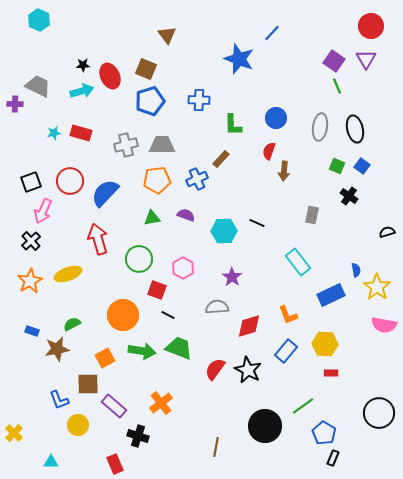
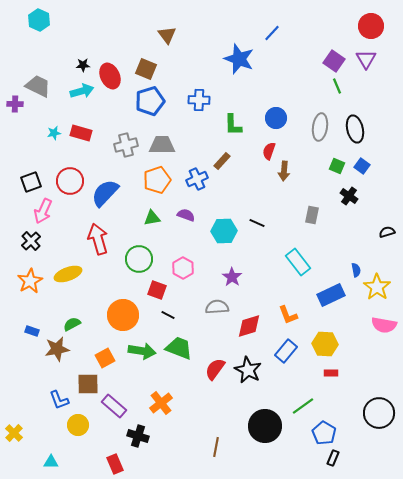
brown rectangle at (221, 159): moved 1 px right, 2 px down
orange pentagon at (157, 180): rotated 12 degrees counterclockwise
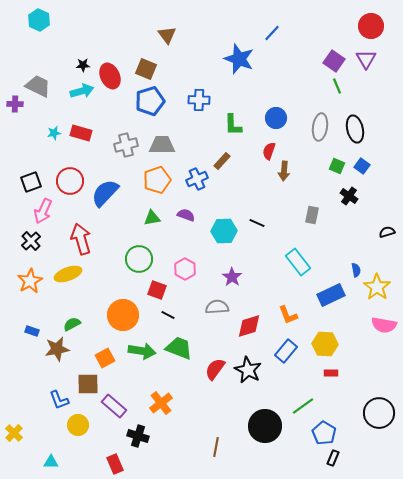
red arrow at (98, 239): moved 17 px left
pink hexagon at (183, 268): moved 2 px right, 1 px down
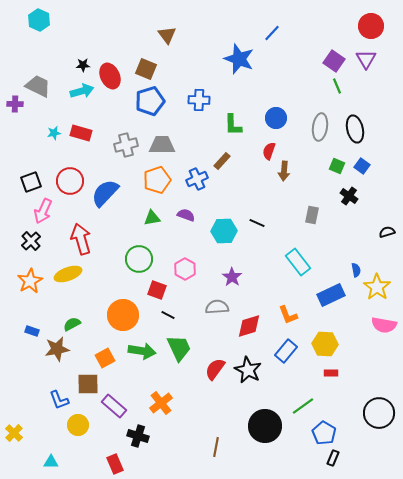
green trapezoid at (179, 348): rotated 44 degrees clockwise
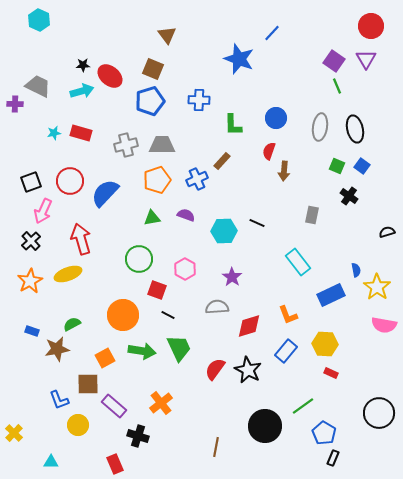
brown square at (146, 69): moved 7 px right
red ellipse at (110, 76): rotated 25 degrees counterclockwise
red rectangle at (331, 373): rotated 24 degrees clockwise
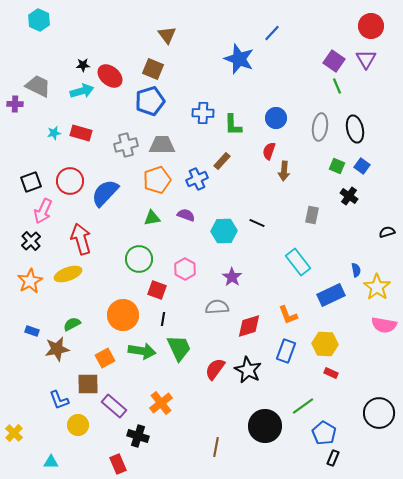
blue cross at (199, 100): moved 4 px right, 13 px down
black line at (168, 315): moved 5 px left, 4 px down; rotated 72 degrees clockwise
blue rectangle at (286, 351): rotated 20 degrees counterclockwise
red rectangle at (115, 464): moved 3 px right
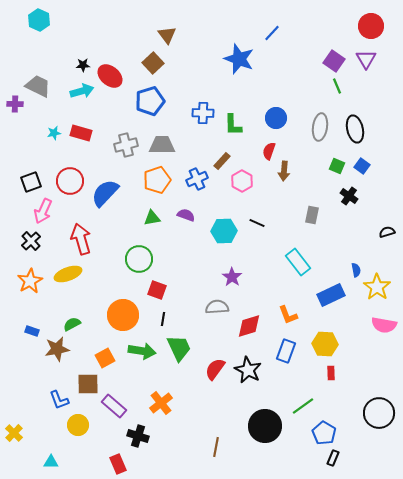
brown square at (153, 69): moved 6 px up; rotated 25 degrees clockwise
pink hexagon at (185, 269): moved 57 px right, 88 px up
red rectangle at (331, 373): rotated 64 degrees clockwise
